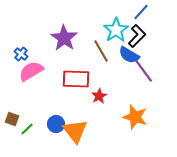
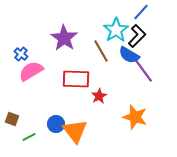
green line: moved 2 px right, 8 px down; rotated 16 degrees clockwise
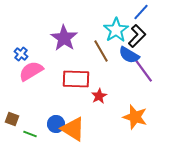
orange triangle: moved 2 px left, 2 px up; rotated 20 degrees counterclockwise
green line: moved 1 px right, 3 px up; rotated 48 degrees clockwise
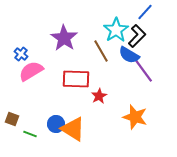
blue line: moved 4 px right
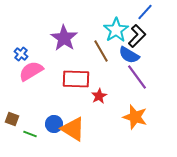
purple line: moved 6 px left, 7 px down
blue circle: moved 2 px left
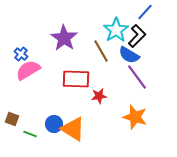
pink semicircle: moved 3 px left, 1 px up
red star: rotated 21 degrees clockwise
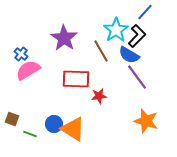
orange star: moved 11 px right, 4 px down
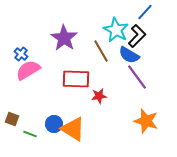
cyan star: rotated 10 degrees counterclockwise
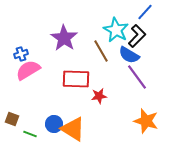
blue cross: rotated 32 degrees clockwise
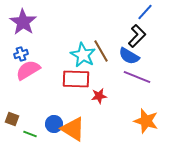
cyan star: moved 33 px left, 25 px down
purple star: moved 41 px left, 16 px up
blue semicircle: moved 1 px down
purple line: rotated 32 degrees counterclockwise
